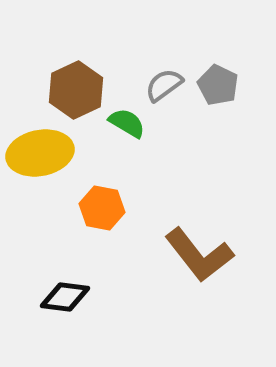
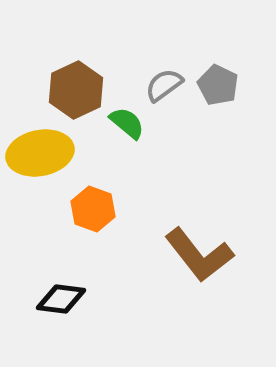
green semicircle: rotated 9 degrees clockwise
orange hexagon: moved 9 px left, 1 px down; rotated 9 degrees clockwise
black diamond: moved 4 px left, 2 px down
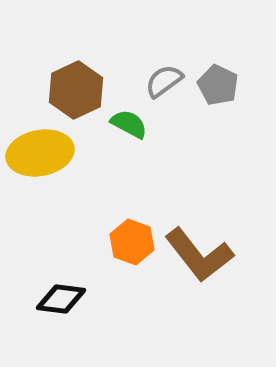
gray semicircle: moved 4 px up
green semicircle: moved 2 px right, 1 px down; rotated 12 degrees counterclockwise
orange hexagon: moved 39 px right, 33 px down
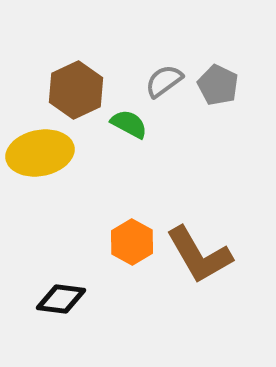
orange hexagon: rotated 9 degrees clockwise
brown L-shape: rotated 8 degrees clockwise
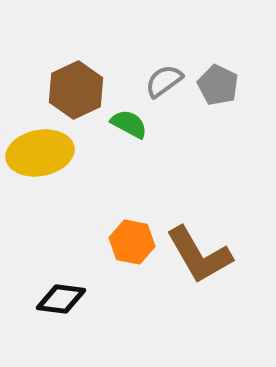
orange hexagon: rotated 18 degrees counterclockwise
